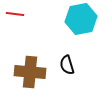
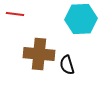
cyan hexagon: rotated 8 degrees clockwise
brown cross: moved 9 px right, 18 px up
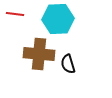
cyan hexagon: moved 23 px left
black semicircle: moved 1 px right, 1 px up
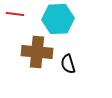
brown cross: moved 2 px left, 2 px up
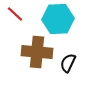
red line: rotated 36 degrees clockwise
black semicircle: moved 1 px up; rotated 42 degrees clockwise
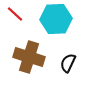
cyan hexagon: moved 2 px left
brown cross: moved 8 px left, 5 px down; rotated 12 degrees clockwise
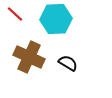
brown cross: rotated 8 degrees clockwise
black semicircle: rotated 96 degrees clockwise
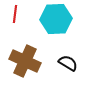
red line: rotated 54 degrees clockwise
brown cross: moved 4 px left, 4 px down
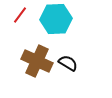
red line: moved 5 px right, 1 px down; rotated 30 degrees clockwise
brown cross: moved 12 px right
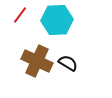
cyan hexagon: moved 1 px right, 1 px down
